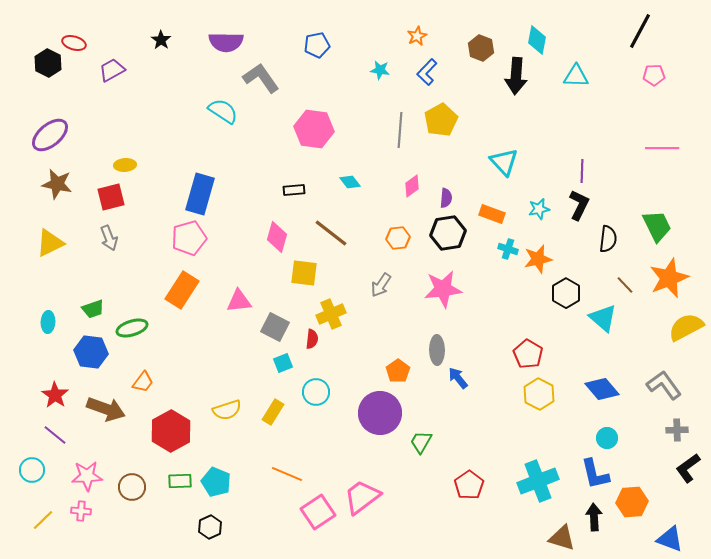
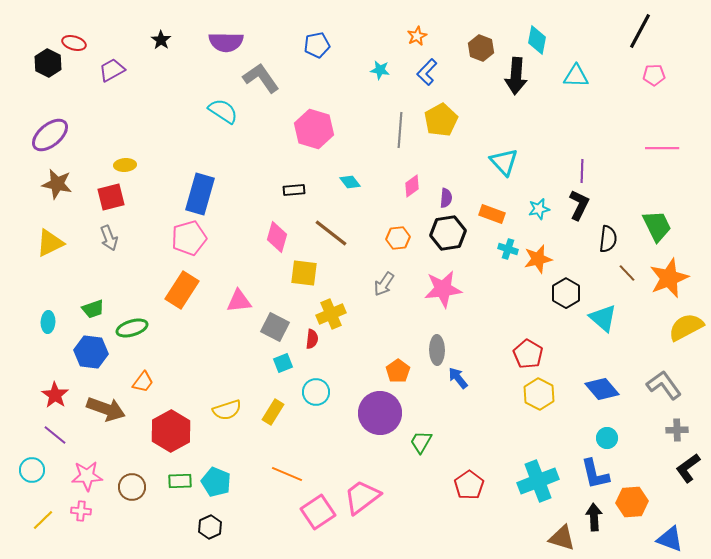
pink hexagon at (314, 129): rotated 9 degrees clockwise
gray arrow at (381, 285): moved 3 px right, 1 px up
brown line at (625, 285): moved 2 px right, 12 px up
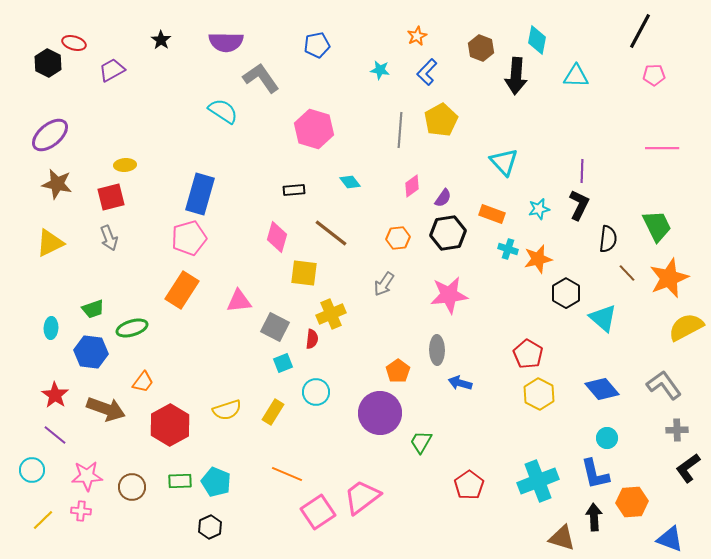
purple semicircle at (446, 198): moved 3 px left; rotated 30 degrees clockwise
pink star at (443, 289): moved 6 px right, 6 px down
cyan ellipse at (48, 322): moved 3 px right, 6 px down
blue arrow at (458, 378): moved 2 px right, 5 px down; rotated 35 degrees counterclockwise
red hexagon at (171, 431): moved 1 px left, 6 px up
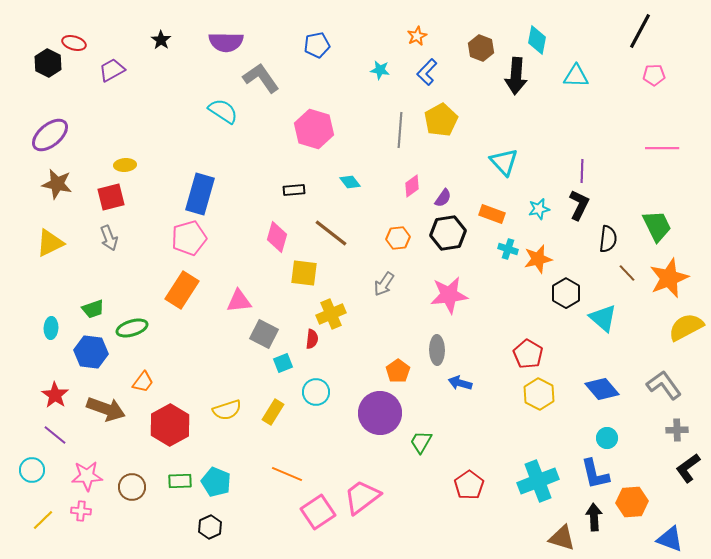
gray square at (275, 327): moved 11 px left, 7 px down
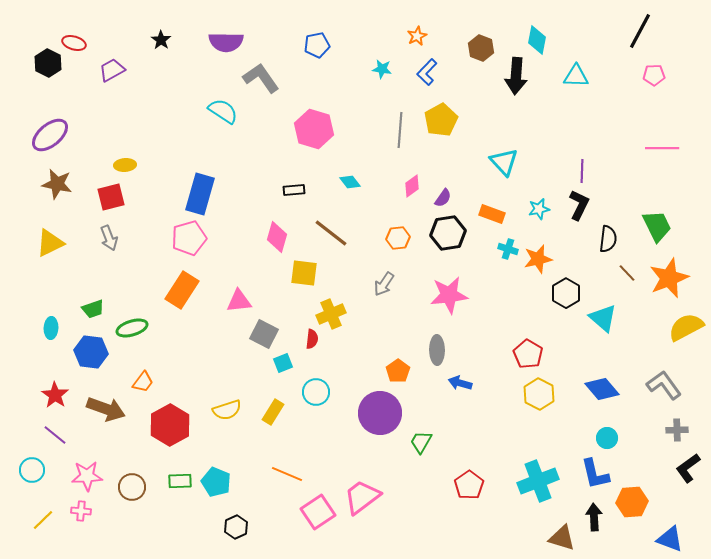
cyan star at (380, 70): moved 2 px right, 1 px up
black hexagon at (210, 527): moved 26 px right
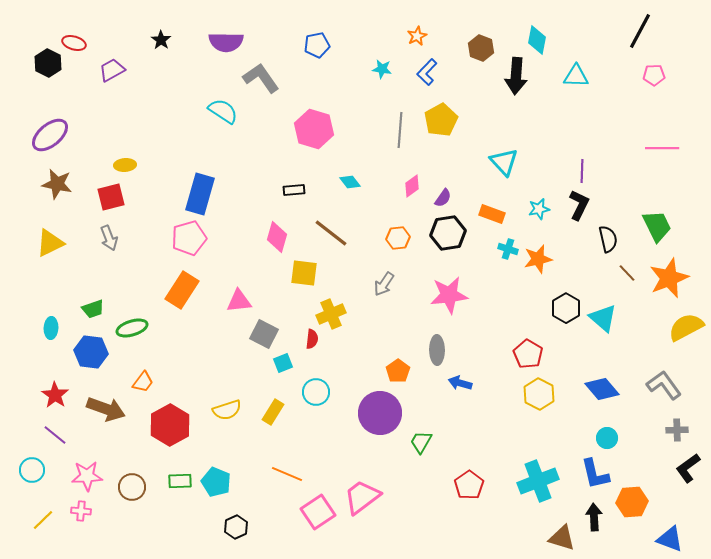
black semicircle at (608, 239): rotated 20 degrees counterclockwise
black hexagon at (566, 293): moved 15 px down
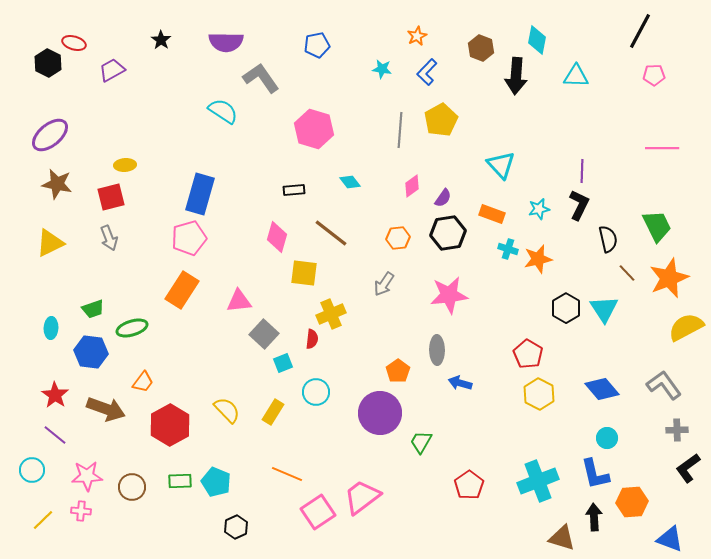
cyan triangle at (504, 162): moved 3 px left, 3 px down
cyan triangle at (603, 318): moved 1 px right, 9 px up; rotated 16 degrees clockwise
gray square at (264, 334): rotated 16 degrees clockwise
yellow semicircle at (227, 410): rotated 116 degrees counterclockwise
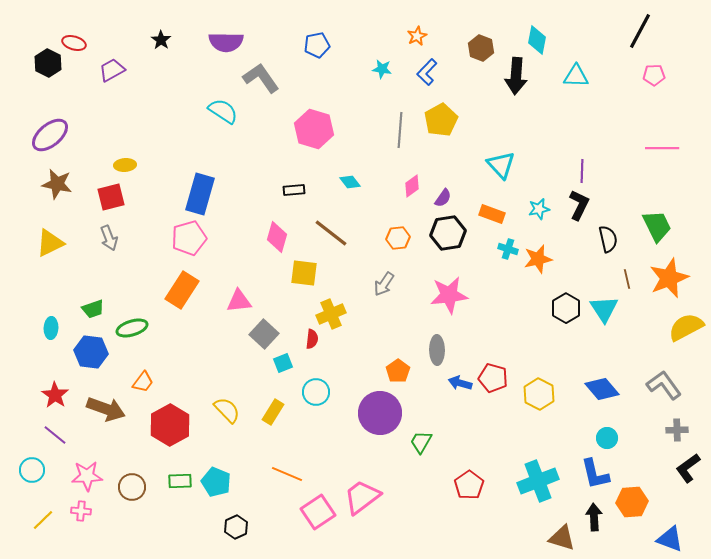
brown line at (627, 273): moved 6 px down; rotated 30 degrees clockwise
red pentagon at (528, 354): moved 35 px left, 24 px down; rotated 16 degrees counterclockwise
